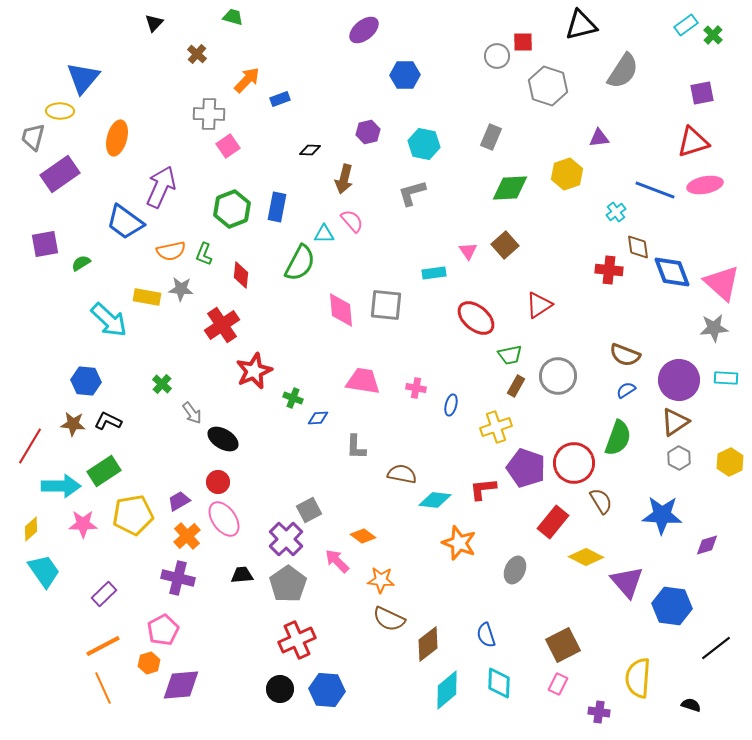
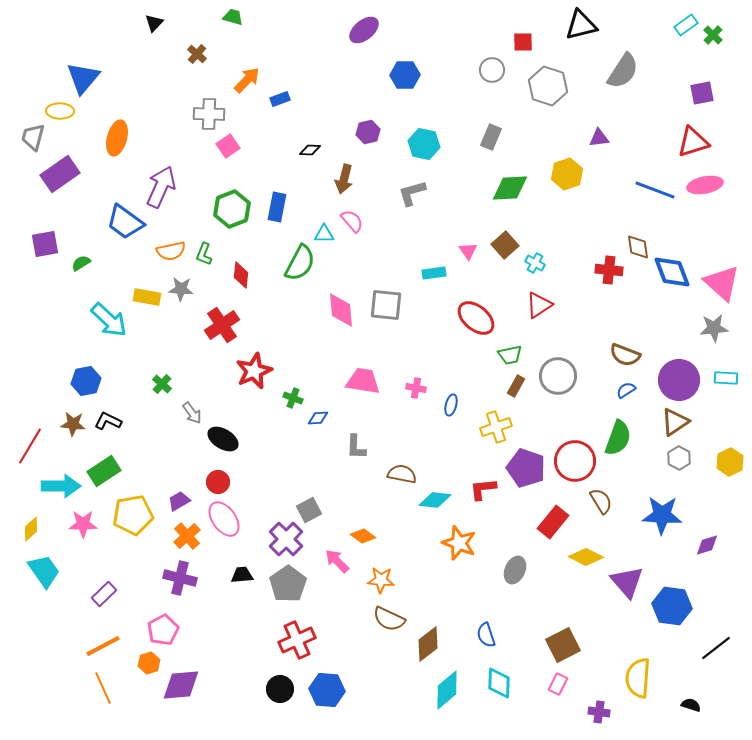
gray circle at (497, 56): moved 5 px left, 14 px down
cyan cross at (616, 212): moved 81 px left, 51 px down; rotated 24 degrees counterclockwise
blue hexagon at (86, 381): rotated 16 degrees counterclockwise
red circle at (574, 463): moved 1 px right, 2 px up
purple cross at (178, 578): moved 2 px right
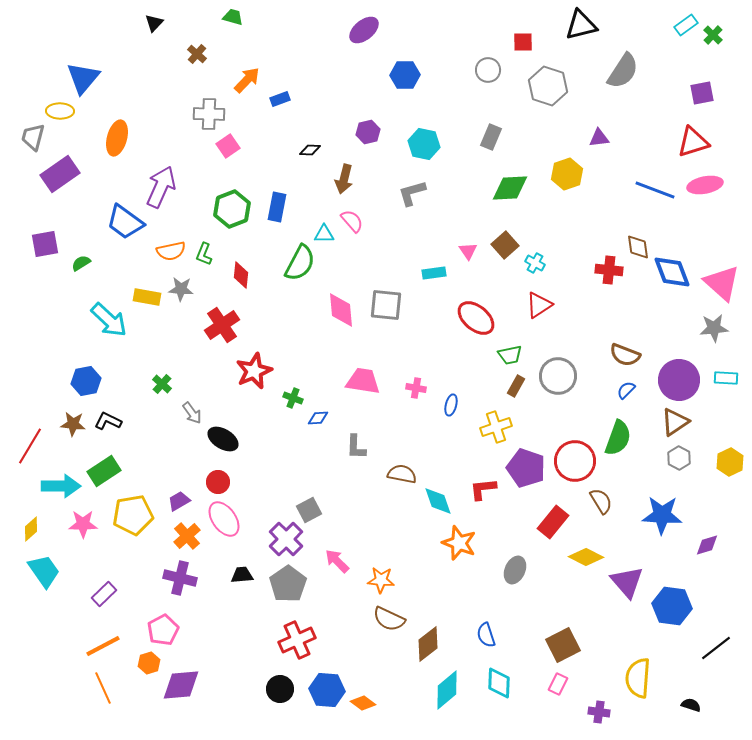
gray circle at (492, 70): moved 4 px left
blue semicircle at (626, 390): rotated 12 degrees counterclockwise
cyan diamond at (435, 500): moved 3 px right, 1 px down; rotated 64 degrees clockwise
orange diamond at (363, 536): moved 167 px down
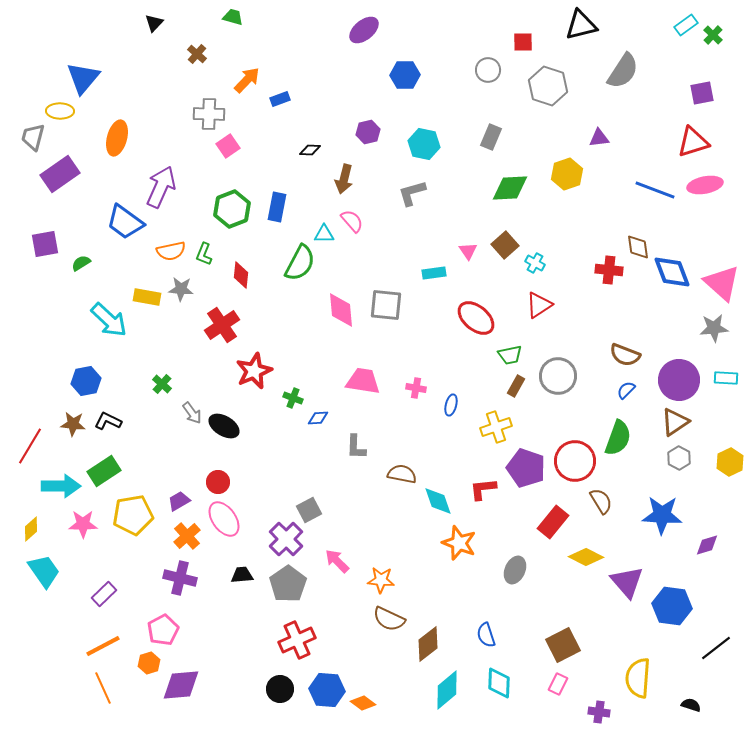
black ellipse at (223, 439): moved 1 px right, 13 px up
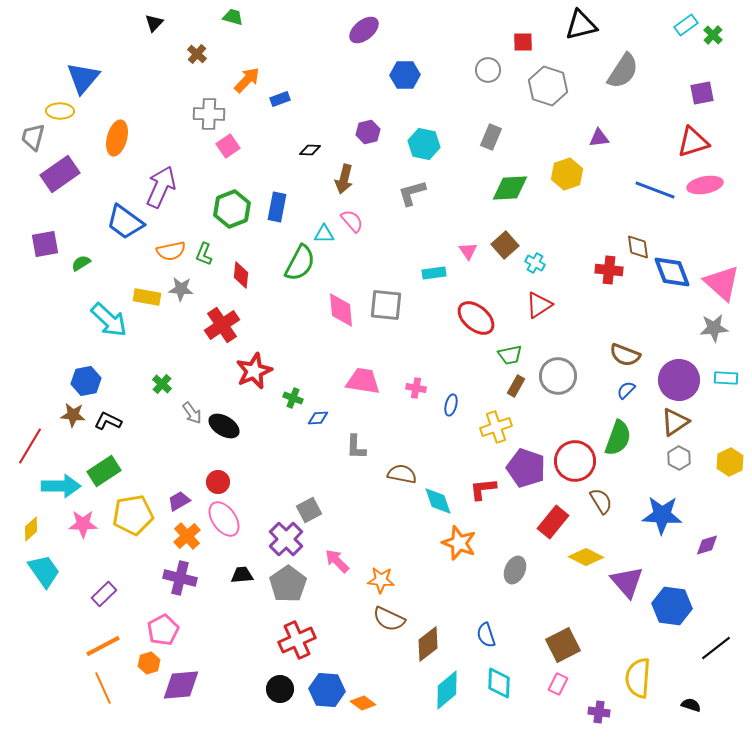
brown star at (73, 424): moved 9 px up
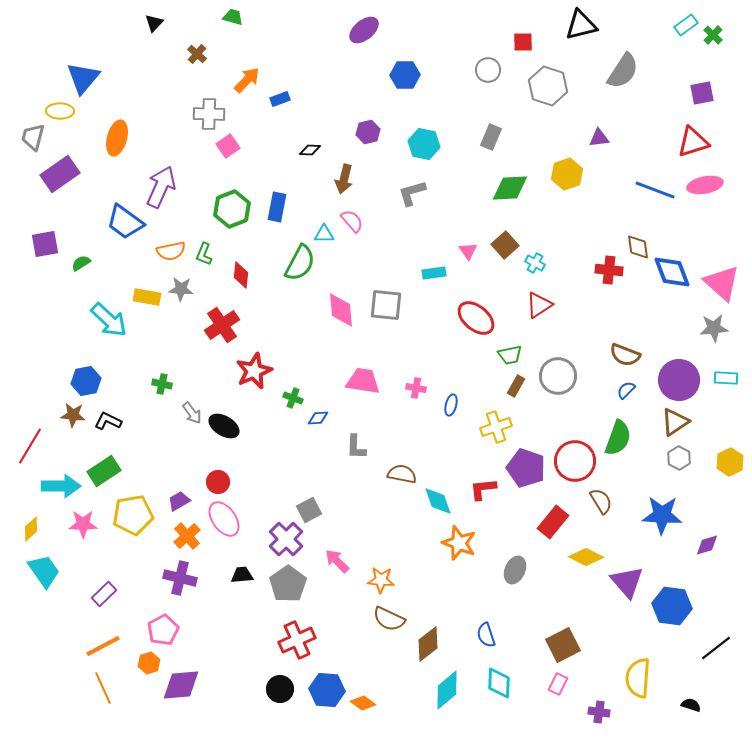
green cross at (162, 384): rotated 30 degrees counterclockwise
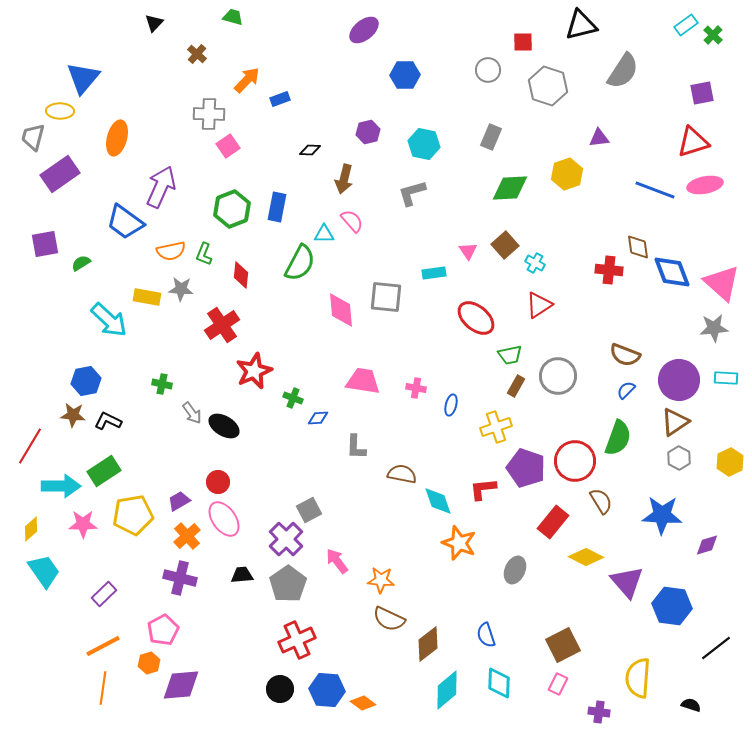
gray square at (386, 305): moved 8 px up
pink arrow at (337, 561): rotated 8 degrees clockwise
orange line at (103, 688): rotated 32 degrees clockwise
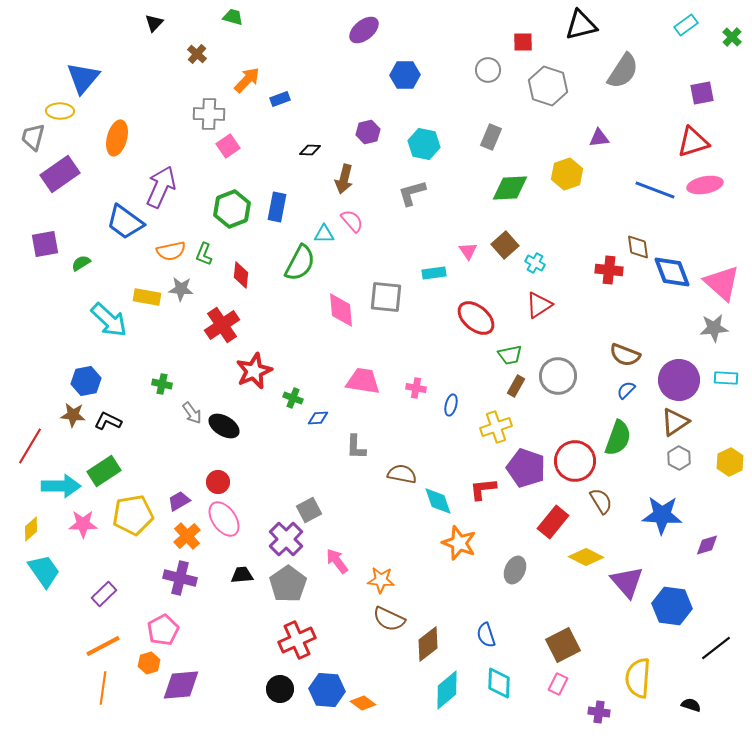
green cross at (713, 35): moved 19 px right, 2 px down
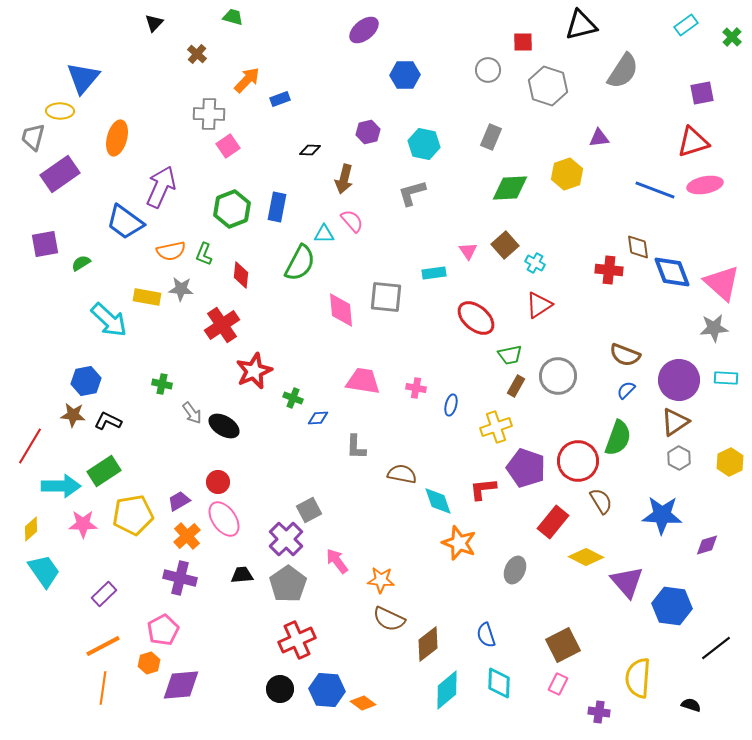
red circle at (575, 461): moved 3 px right
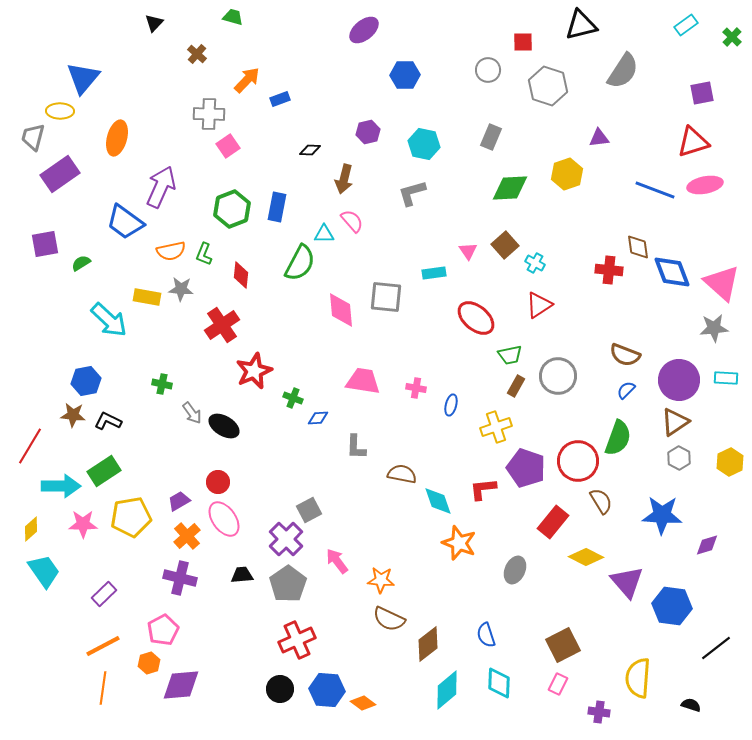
yellow pentagon at (133, 515): moved 2 px left, 2 px down
